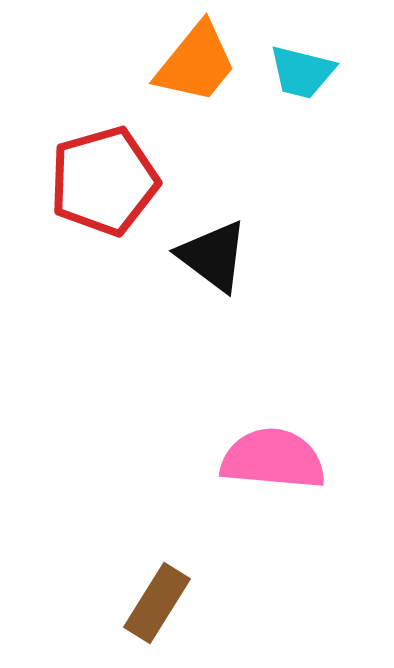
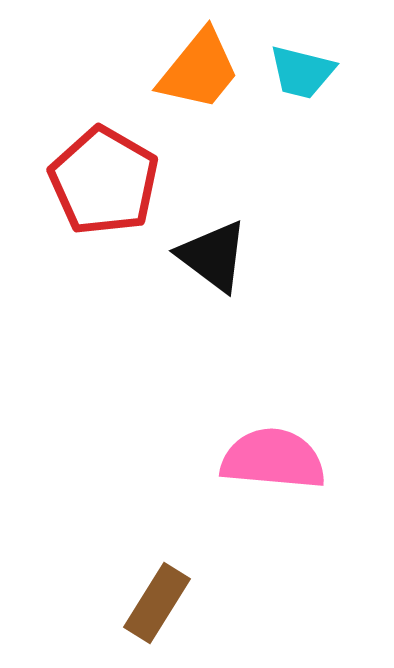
orange trapezoid: moved 3 px right, 7 px down
red pentagon: rotated 26 degrees counterclockwise
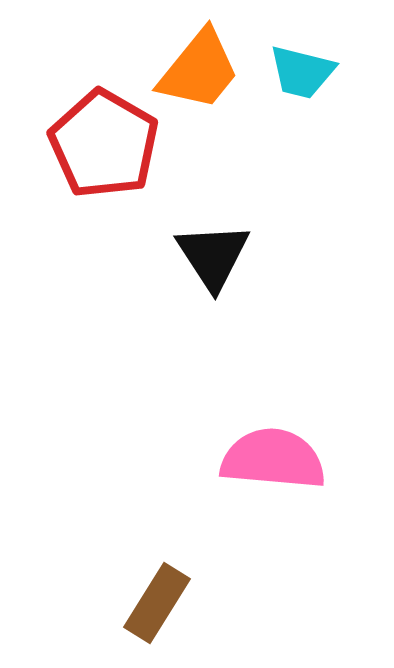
red pentagon: moved 37 px up
black triangle: rotated 20 degrees clockwise
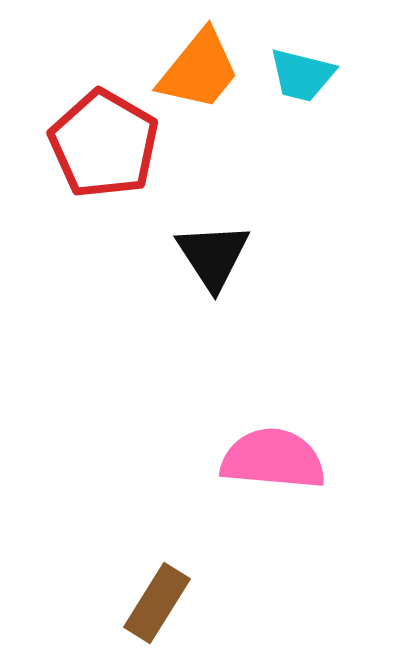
cyan trapezoid: moved 3 px down
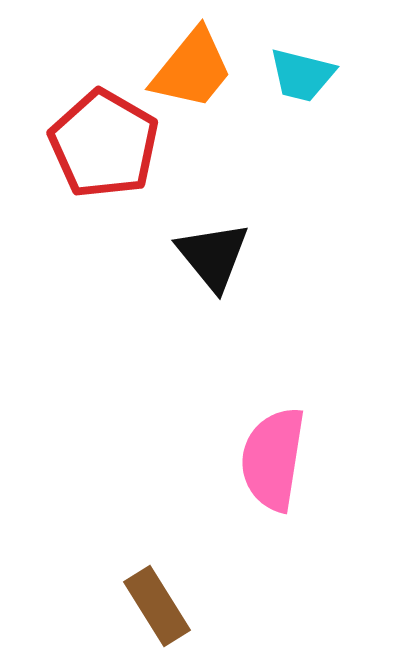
orange trapezoid: moved 7 px left, 1 px up
black triangle: rotated 6 degrees counterclockwise
pink semicircle: rotated 86 degrees counterclockwise
brown rectangle: moved 3 px down; rotated 64 degrees counterclockwise
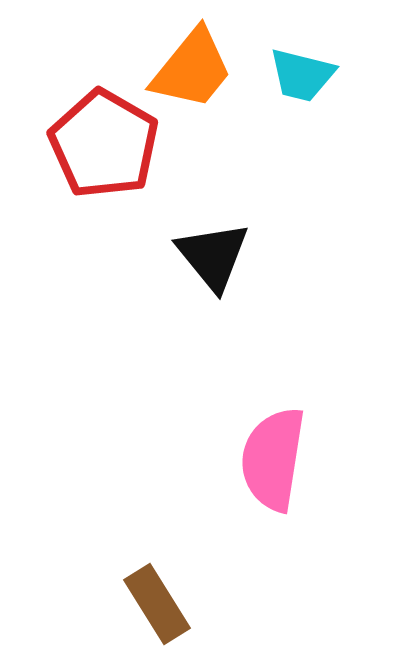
brown rectangle: moved 2 px up
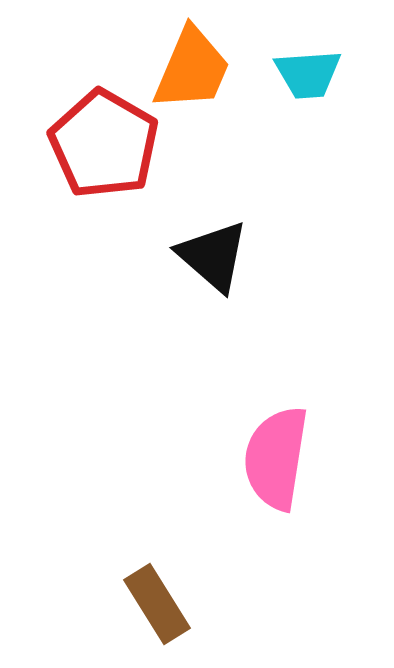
orange trapezoid: rotated 16 degrees counterclockwise
cyan trapezoid: moved 6 px right, 1 px up; rotated 18 degrees counterclockwise
black triangle: rotated 10 degrees counterclockwise
pink semicircle: moved 3 px right, 1 px up
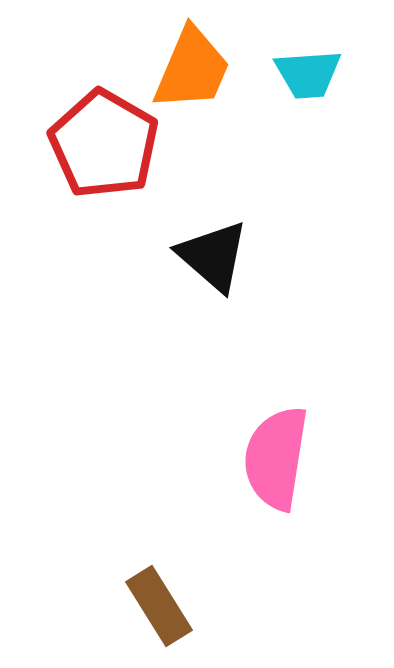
brown rectangle: moved 2 px right, 2 px down
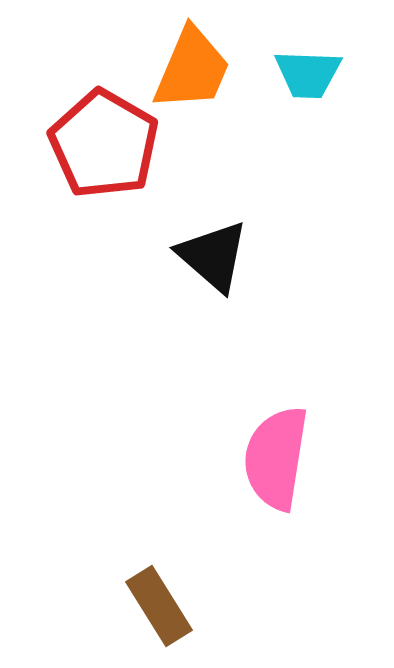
cyan trapezoid: rotated 6 degrees clockwise
